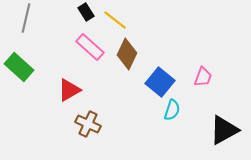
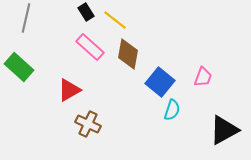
brown diamond: moved 1 px right; rotated 16 degrees counterclockwise
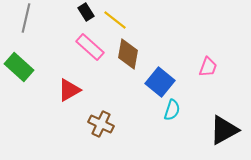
pink trapezoid: moved 5 px right, 10 px up
brown cross: moved 13 px right
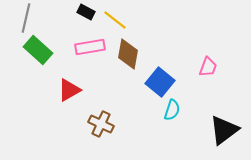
black rectangle: rotated 30 degrees counterclockwise
pink rectangle: rotated 52 degrees counterclockwise
green rectangle: moved 19 px right, 17 px up
black triangle: rotated 8 degrees counterclockwise
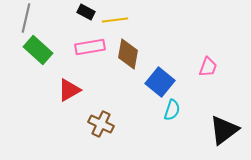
yellow line: rotated 45 degrees counterclockwise
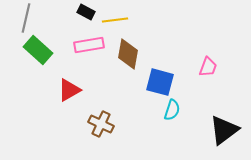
pink rectangle: moved 1 px left, 2 px up
blue square: rotated 24 degrees counterclockwise
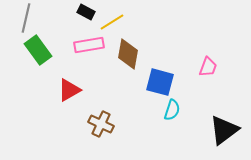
yellow line: moved 3 px left, 2 px down; rotated 25 degrees counterclockwise
green rectangle: rotated 12 degrees clockwise
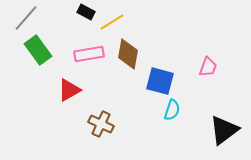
gray line: rotated 28 degrees clockwise
pink rectangle: moved 9 px down
blue square: moved 1 px up
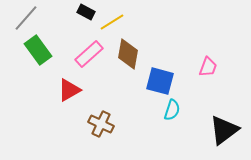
pink rectangle: rotated 32 degrees counterclockwise
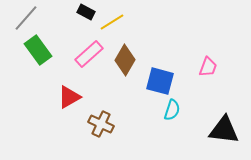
brown diamond: moved 3 px left, 6 px down; rotated 20 degrees clockwise
red triangle: moved 7 px down
black triangle: rotated 44 degrees clockwise
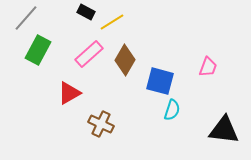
green rectangle: rotated 64 degrees clockwise
red triangle: moved 4 px up
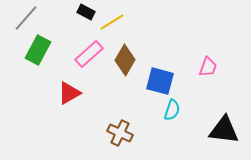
brown cross: moved 19 px right, 9 px down
